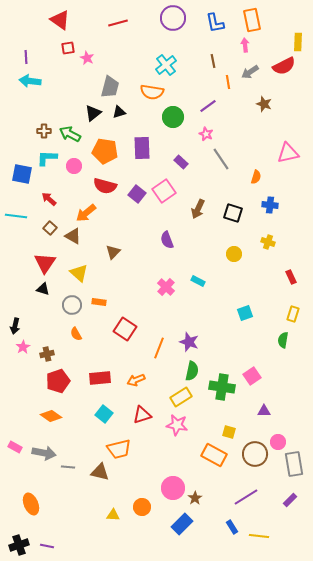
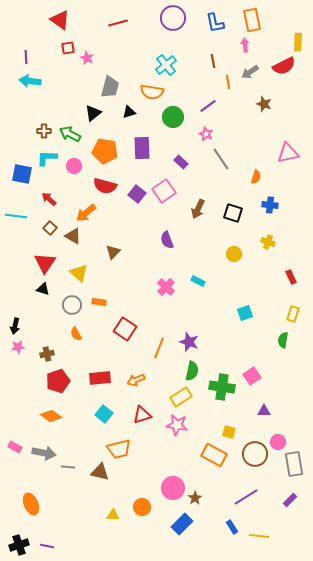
black triangle at (119, 112): moved 10 px right
pink star at (23, 347): moved 5 px left; rotated 24 degrees clockwise
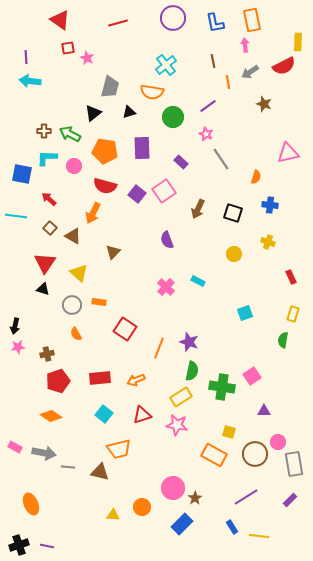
orange arrow at (86, 213): moved 7 px right; rotated 25 degrees counterclockwise
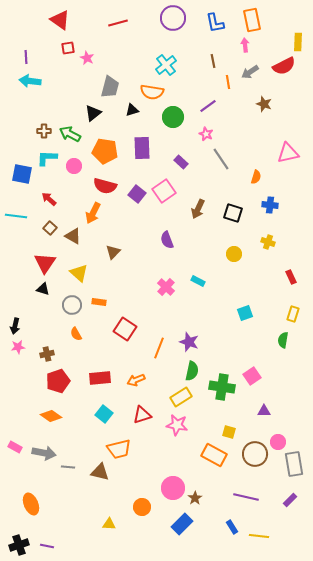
black triangle at (129, 112): moved 3 px right, 2 px up
purple line at (246, 497): rotated 45 degrees clockwise
yellow triangle at (113, 515): moved 4 px left, 9 px down
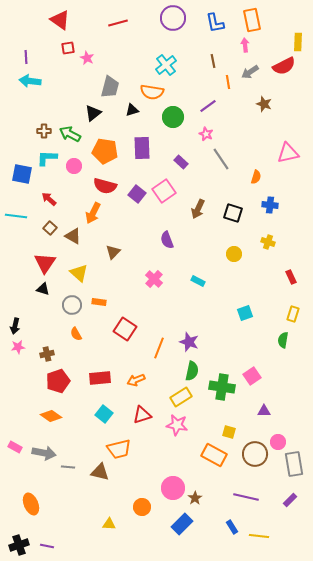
pink cross at (166, 287): moved 12 px left, 8 px up
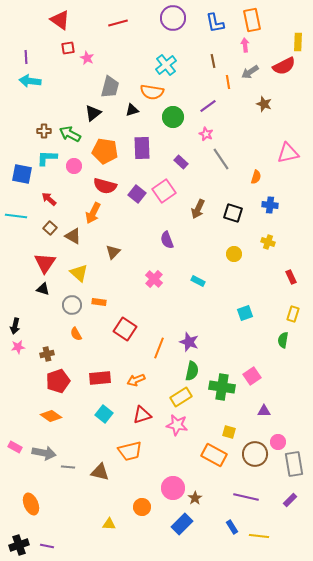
orange trapezoid at (119, 449): moved 11 px right, 2 px down
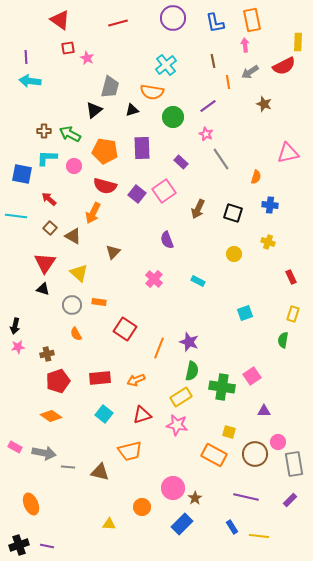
black triangle at (93, 113): moved 1 px right, 3 px up
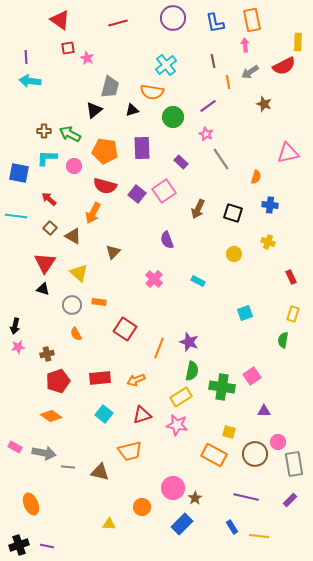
blue square at (22, 174): moved 3 px left, 1 px up
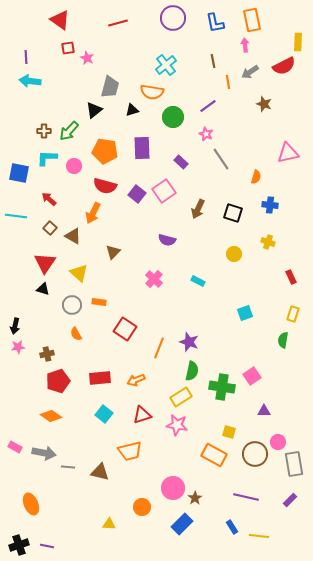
green arrow at (70, 134): moved 1 px left, 3 px up; rotated 75 degrees counterclockwise
purple semicircle at (167, 240): rotated 54 degrees counterclockwise
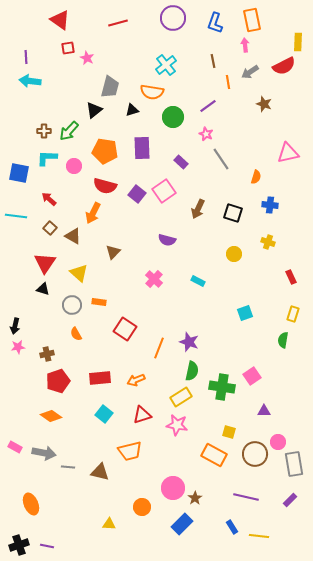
blue L-shape at (215, 23): rotated 30 degrees clockwise
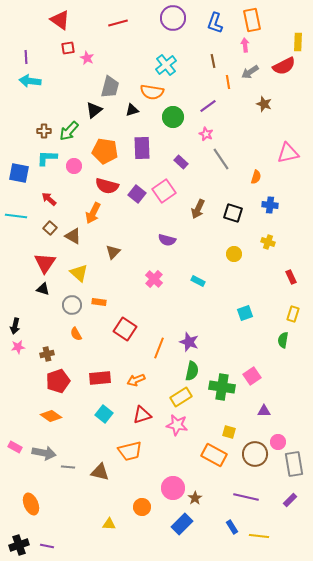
red semicircle at (105, 186): moved 2 px right
